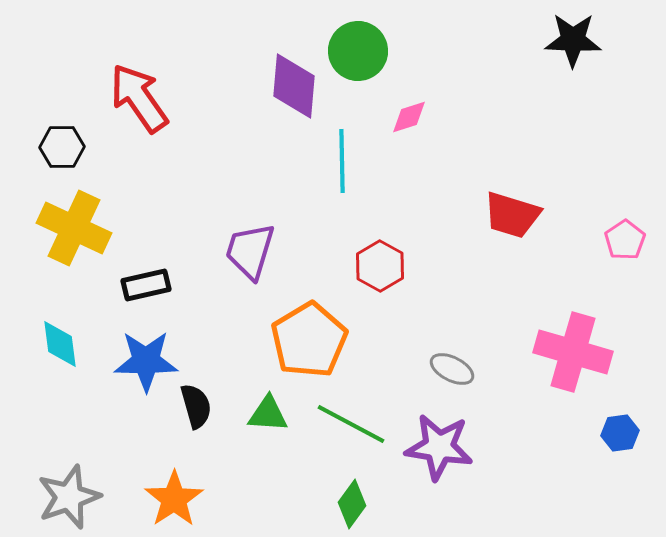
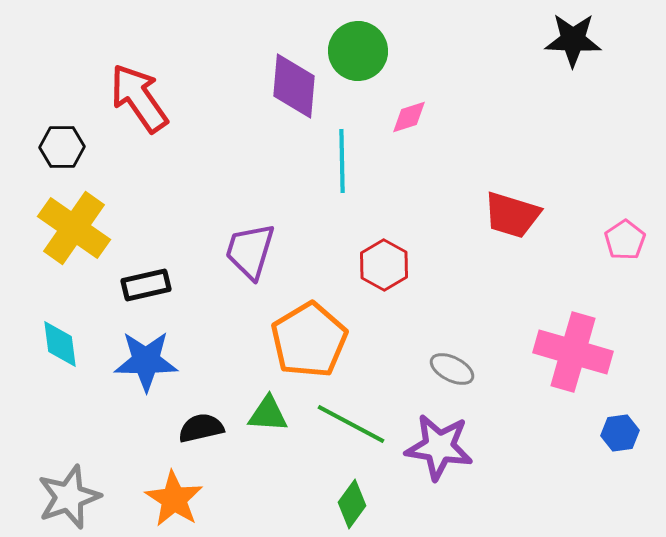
yellow cross: rotated 10 degrees clockwise
red hexagon: moved 4 px right, 1 px up
black semicircle: moved 5 px right, 22 px down; rotated 87 degrees counterclockwise
orange star: rotated 6 degrees counterclockwise
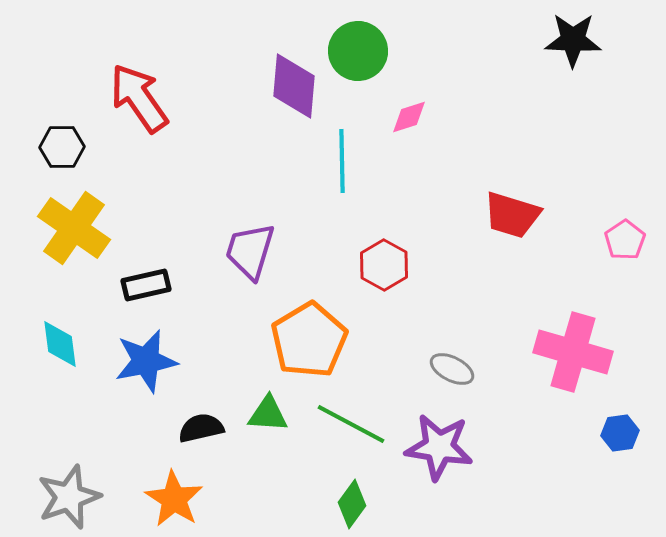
blue star: rotated 12 degrees counterclockwise
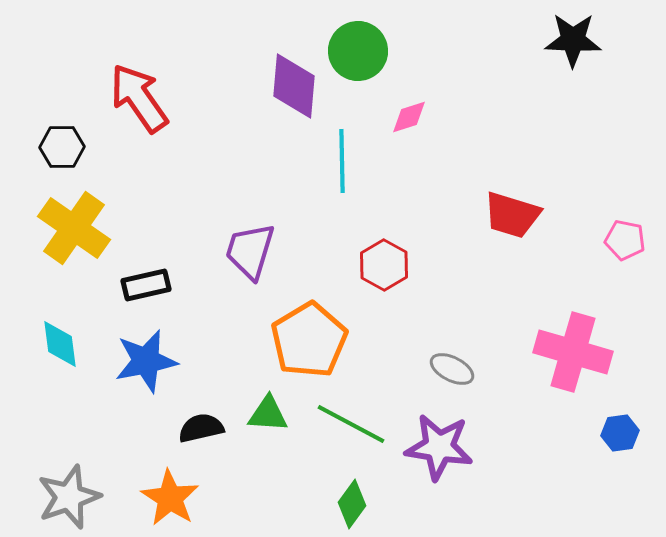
pink pentagon: rotated 27 degrees counterclockwise
orange star: moved 4 px left, 1 px up
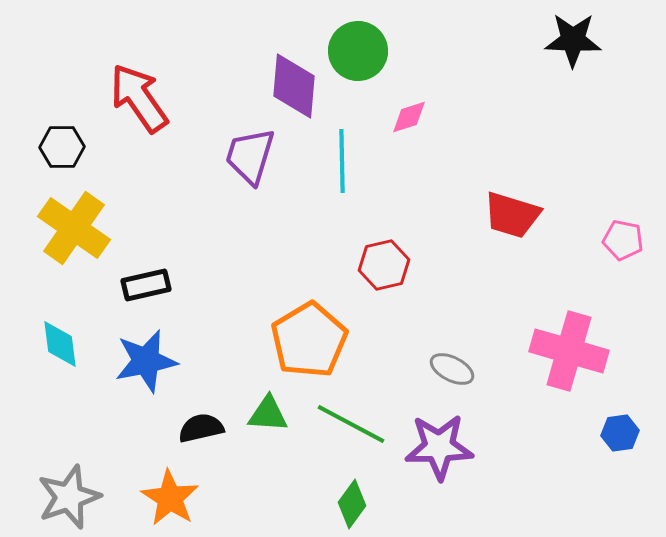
pink pentagon: moved 2 px left
purple trapezoid: moved 95 px up
red hexagon: rotated 18 degrees clockwise
pink cross: moved 4 px left, 1 px up
purple star: rotated 10 degrees counterclockwise
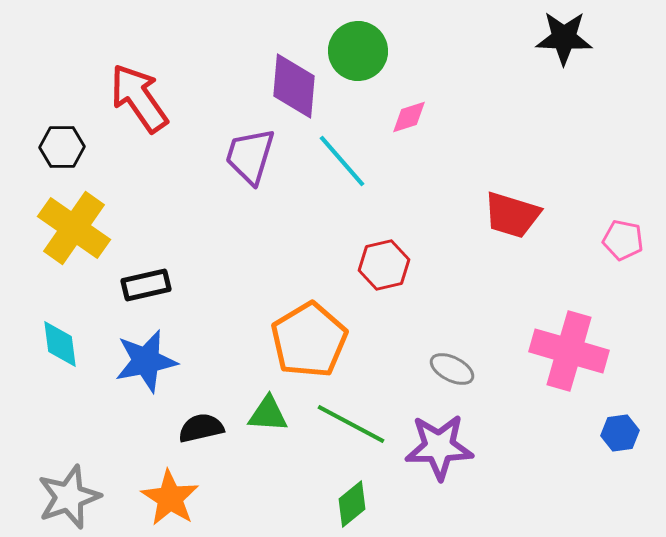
black star: moved 9 px left, 2 px up
cyan line: rotated 40 degrees counterclockwise
green diamond: rotated 15 degrees clockwise
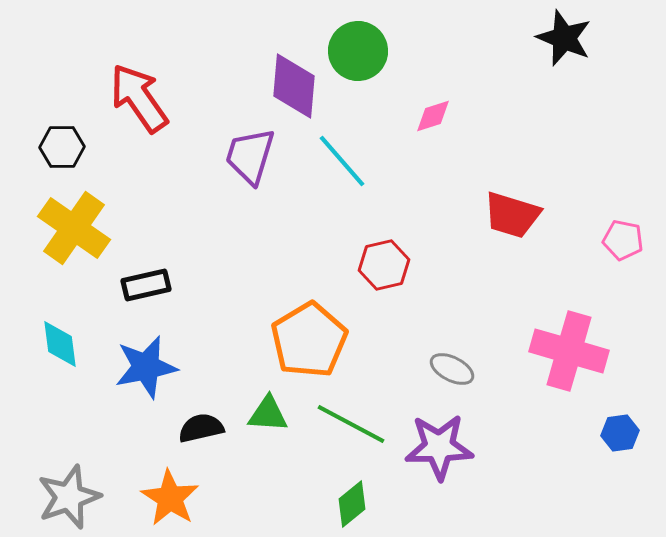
black star: rotated 20 degrees clockwise
pink diamond: moved 24 px right, 1 px up
blue star: moved 6 px down
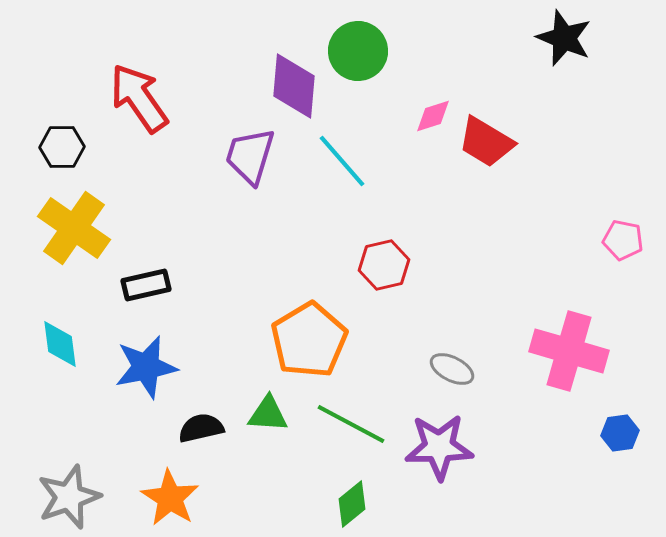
red trapezoid: moved 26 px left, 73 px up; rotated 14 degrees clockwise
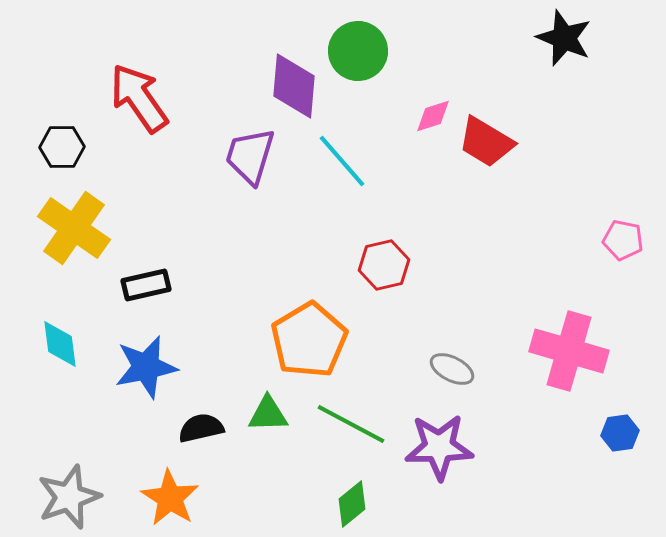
green triangle: rotated 6 degrees counterclockwise
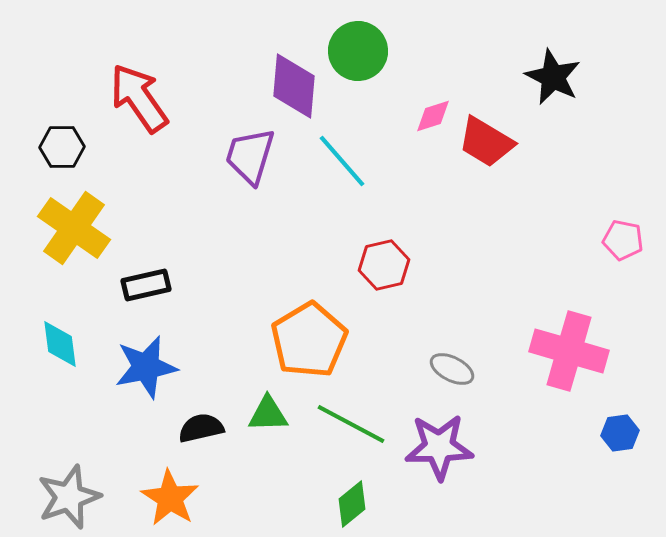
black star: moved 11 px left, 39 px down; rotated 4 degrees clockwise
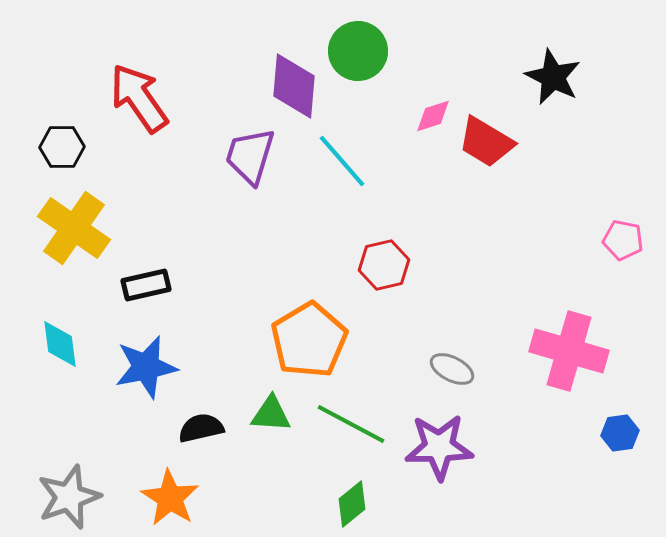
green triangle: moved 3 px right; rotated 6 degrees clockwise
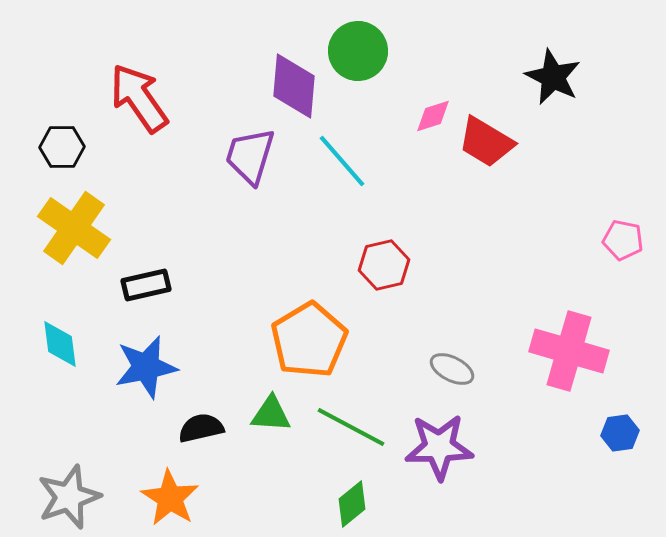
green line: moved 3 px down
